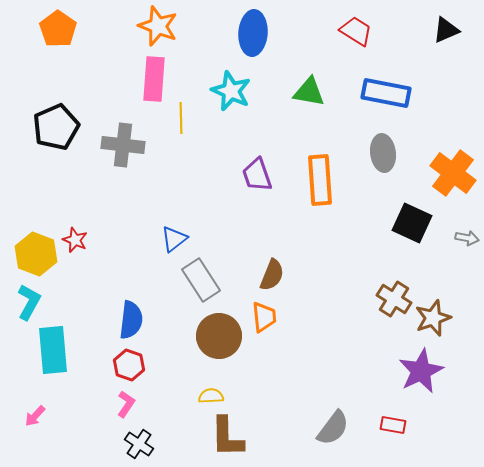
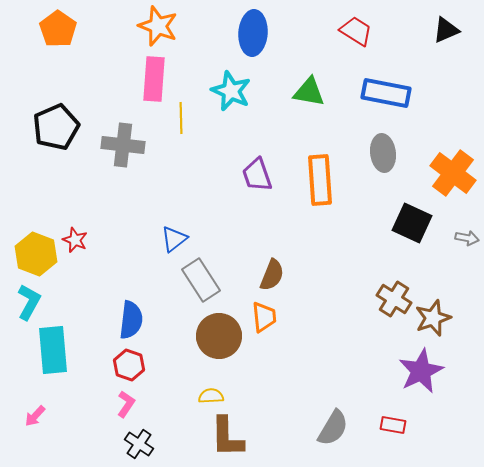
gray semicircle: rotated 6 degrees counterclockwise
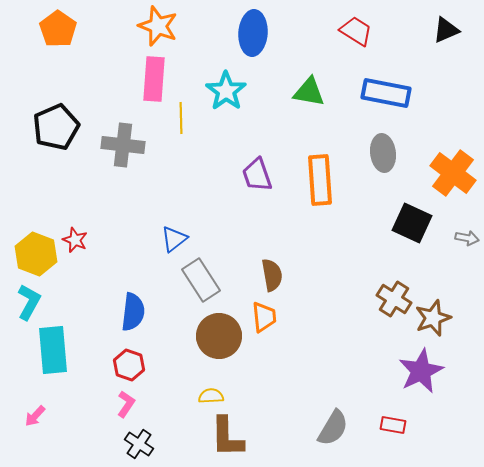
cyan star: moved 5 px left; rotated 12 degrees clockwise
brown semicircle: rotated 32 degrees counterclockwise
blue semicircle: moved 2 px right, 8 px up
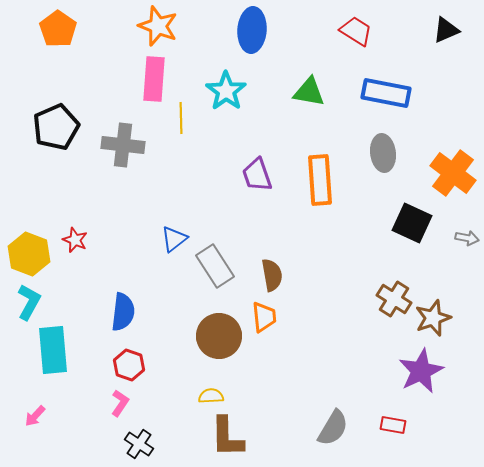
blue ellipse: moved 1 px left, 3 px up
yellow hexagon: moved 7 px left
gray rectangle: moved 14 px right, 14 px up
blue semicircle: moved 10 px left
pink L-shape: moved 6 px left, 1 px up
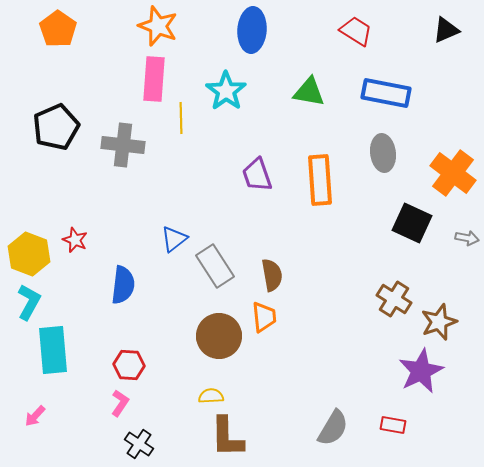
blue semicircle: moved 27 px up
brown star: moved 6 px right, 4 px down
red hexagon: rotated 16 degrees counterclockwise
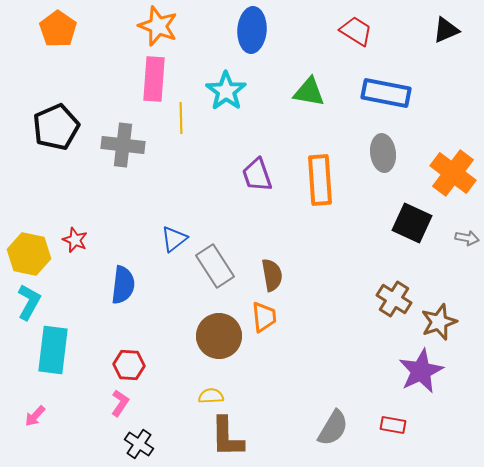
yellow hexagon: rotated 9 degrees counterclockwise
cyan rectangle: rotated 12 degrees clockwise
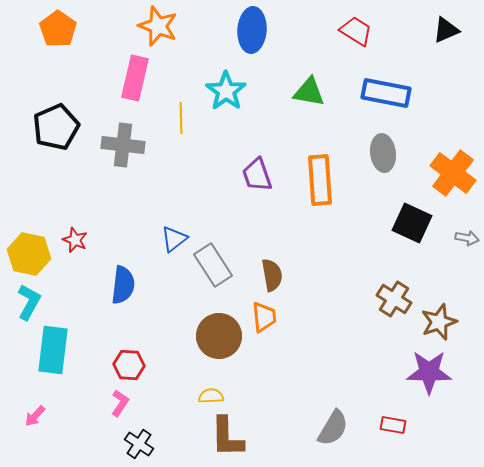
pink rectangle: moved 19 px left, 1 px up; rotated 9 degrees clockwise
gray rectangle: moved 2 px left, 1 px up
purple star: moved 8 px right, 1 px down; rotated 27 degrees clockwise
